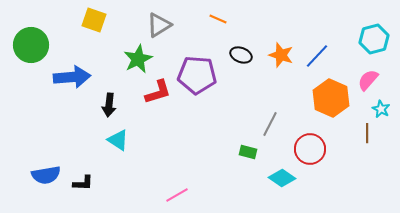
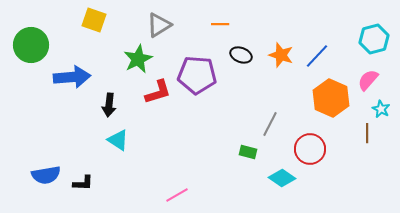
orange line: moved 2 px right, 5 px down; rotated 24 degrees counterclockwise
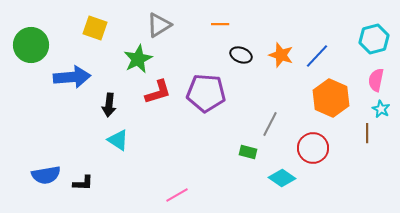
yellow square: moved 1 px right, 8 px down
purple pentagon: moved 9 px right, 18 px down
pink semicircle: moved 8 px right; rotated 30 degrees counterclockwise
red circle: moved 3 px right, 1 px up
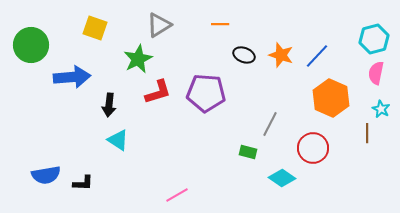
black ellipse: moved 3 px right
pink semicircle: moved 7 px up
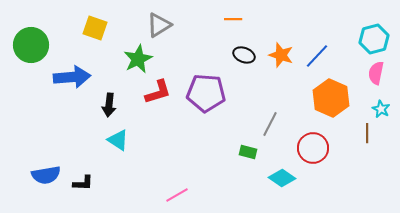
orange line: moved 13 px right, 5 px up
